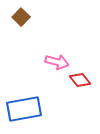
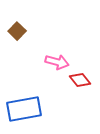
brown square: moved 4 px left, 14 px down
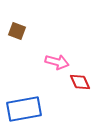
brown square: rotated 24 degrees counterclockwise
red diamond: moved 2 px down; rotated 15 degrees clockwise
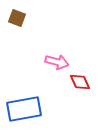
brown square: moved 13 px up
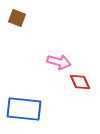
pink arrow: moved 2 px right
blue rectangle: rotated 16 degrees clockwise
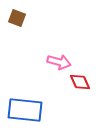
blue rectangle: moved 1 px right, 1 px down
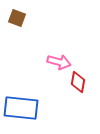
red diamond: moved 2 px left; rotated 35 degrees clockwise
blue rectangle: moved 4 px left, 2 px up
